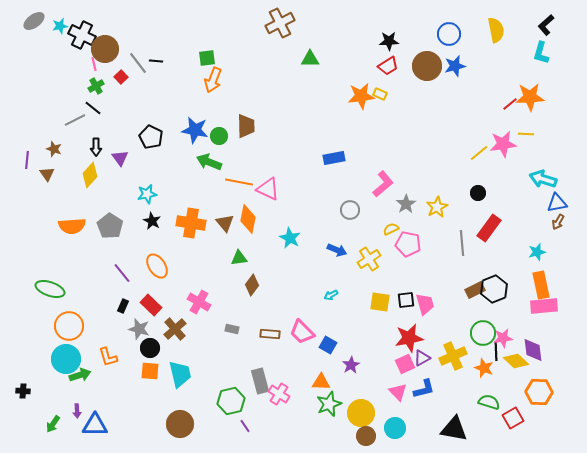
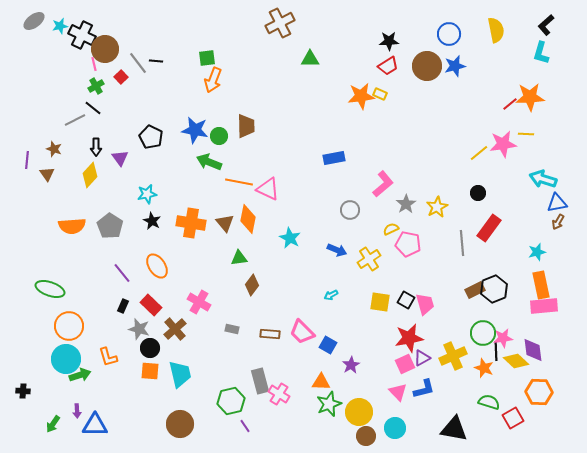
black square at (406, 300): rotated 36 degrees clockwise
yellow circle at (361, 413): moved 2 px left, 1 px up
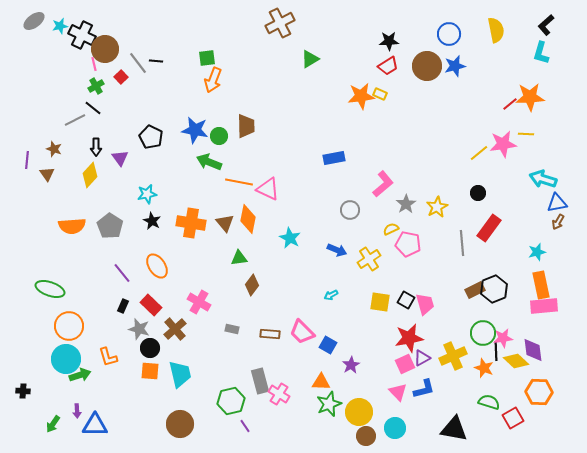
green triangle at (310, 59): rotated 30 degrees counterclockwise
